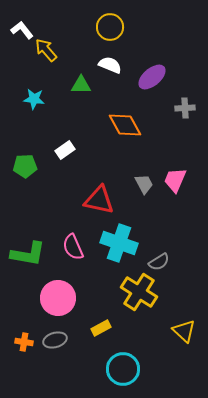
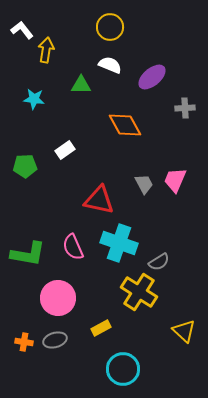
yellow arrow: rotated 50 degrees clockwise
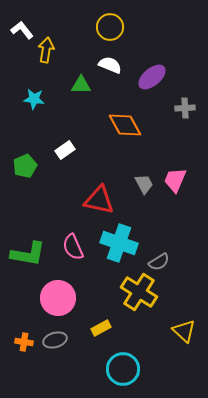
green pentagon: rotated 20 degrees counterclockwise
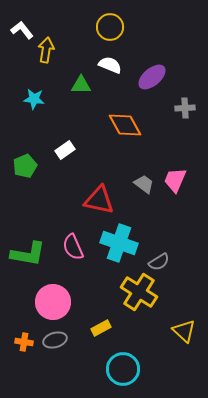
gray trapezoid: rotated 25 degrees counterclockwise
pink circle: moved 5 px left, 4 px down
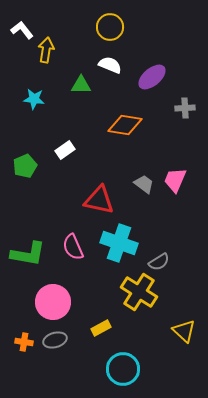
orange diamond: rotated 52 degrees counterclockwise
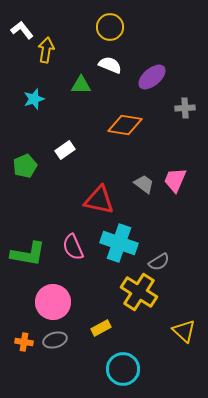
cyan star: rotated 25 degrees counterclockwise
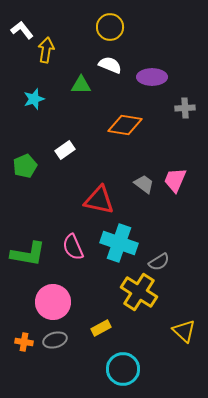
purple ellipse: rotated 40 degrees clockwise
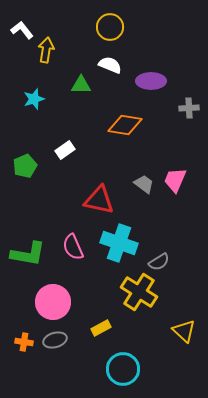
purple ellipse: moved 1 px left, 4 px down
gray cross: moved 4 px right
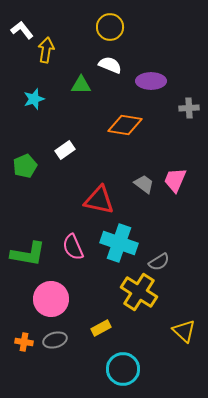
pink circle: moved 2 px left, 3 px up
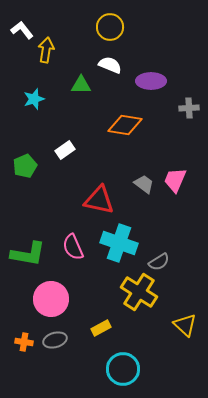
yellow triangle: moved 1 px right, 6 px up
